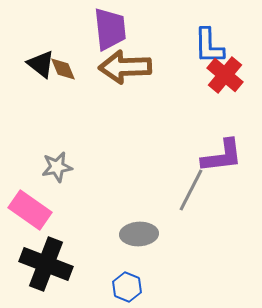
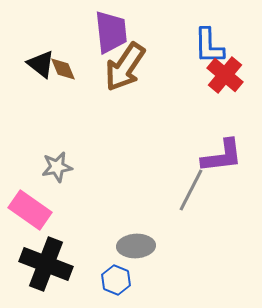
purple trapezoid: moved 1 px right, 3 px down
brown arrow: rotated 54 degrees counterclockwise
gray ellipse: moved 3 px left, 12 px down
blue hexagon: moved 11 px left, 7 px up
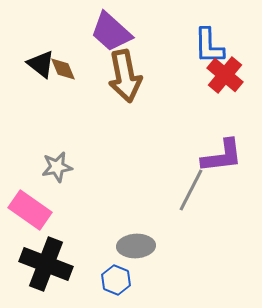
purple trapezoid: rotated 138 degrees clockwise
brown arrow: moved 9 px down; rotated 45 degrees counterclockwise
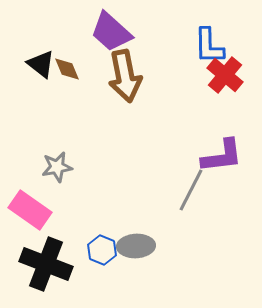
brown diamond: moved 4 px right
blue hexagon: moved 14 px left, 30 px up
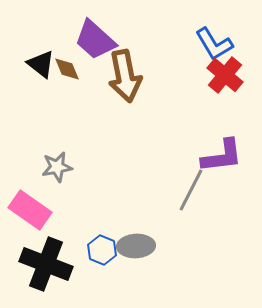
purple trapezoid: moved 16 px left, 8 px down
blue L-shape: moved 5 px right, 2 px up; rotated 30 degrees counterclockwise
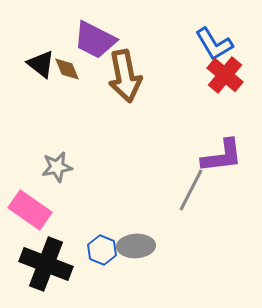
purple trapezoid: rotated 15 degrees counterclockwise
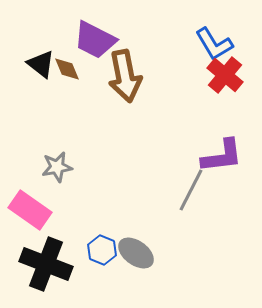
gray ellipse: moved 7 px down; rotated 39 degrees clockwise
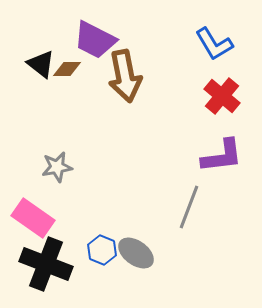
brown diamond: rotated 68 degrees counterclockwise
red cross: moved 3 px left, 21 px down
gray line: moved 2 px left, 17 px down; rotated 6 degrees counterclockwise
pink rectangle: moved 3 px right, 8 px down
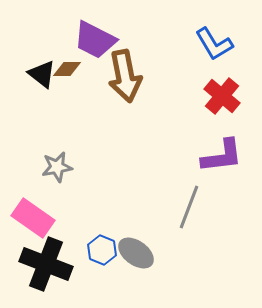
black triangle: moved 1 px right, 10 px down
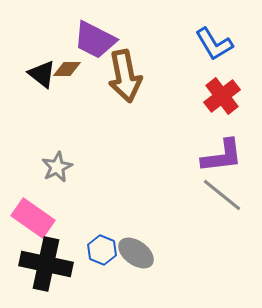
red cross: rotated 12 degrees clockwise
gray star: rotated 16 degrees counterclockwise
gray line: moved 33 px right, 12 px up; rotated 72 degrees counterclockwise
black cross: rotated 9 degrees counterclockwise
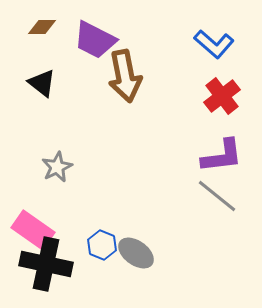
blue L-shape: rotated 18 degrees counterclockwise
brown diamond: moved 25 px left, 42 px up
black triangle: moved 9 px down
gray line: moved 5 px left, 1 px down
pink rectangle: moved 12 px down
blue hexagon: moved 5 px up
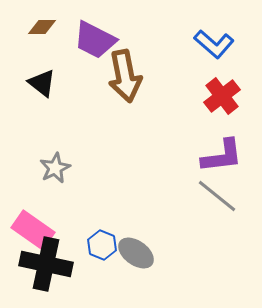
gray star: moved 2 px left, 1 px down
